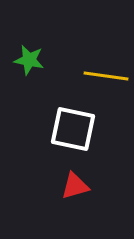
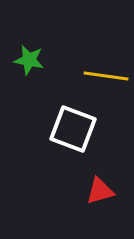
white square: rotated 9 degrees clockwise
red triangle: moved 25 px right, 5 px down
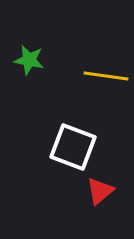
white square: moved 18 px down
red triangle: rotated 24 degrees counterclockwise
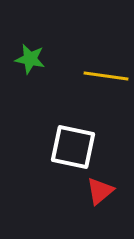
green star: moved 1 px right, 1 px up
white square: rotated 9 degrees counterclockwise
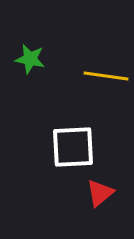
white square: rotated 15 degrees counterclockwise
red triangle: moved 2 px down
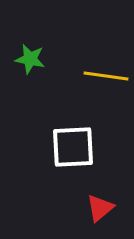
red triangle: moved 15 px down
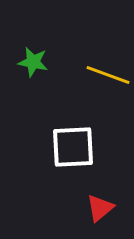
green star: moved 3 px right, 3 px down
yellow line: moved 2 px right, 1 px up; rotated 12 degrees clockwise
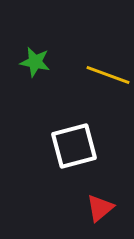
green star: moved 2 px right
white square: moved 1 px right, 1 px up; rotated 12 degrees counterclockwise
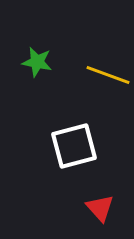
green star: moved 2 px right
red triangle: rotated 32 degrees counterclockwise
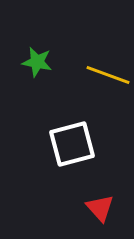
white square: moved 2 px left, 2 px up
